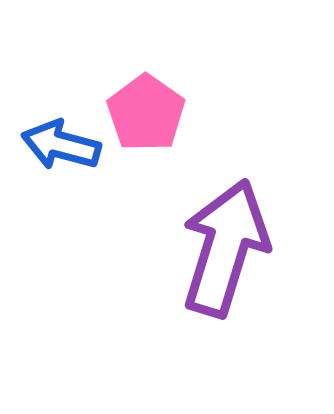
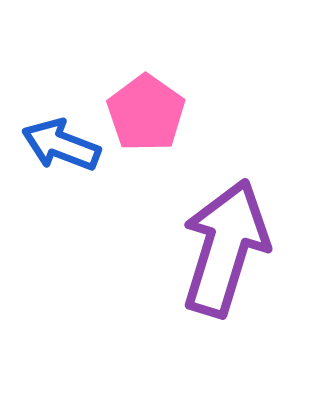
blue arrow: rotated 6 degrees clockwise
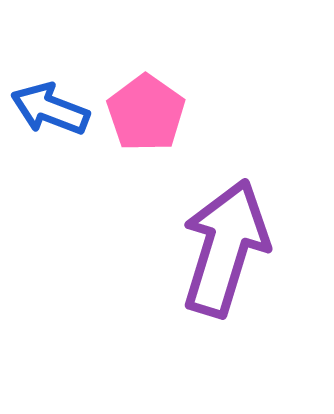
blue arrow: moved 11 px left, 36 px up
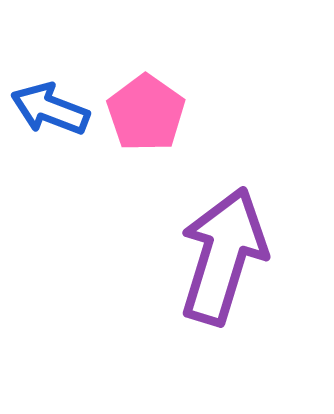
purple arrow: moved 2 px left, 8 px down
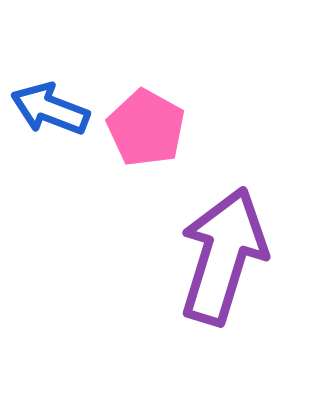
pink pentagon: moved 15 px down; rotated 6 degrees counterclockwise
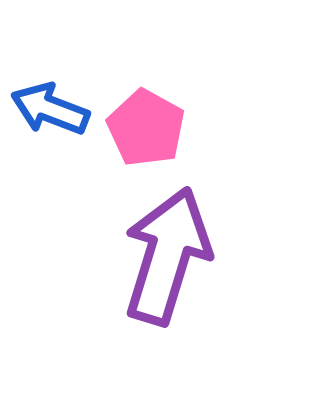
purple arrow: moved 56 px left
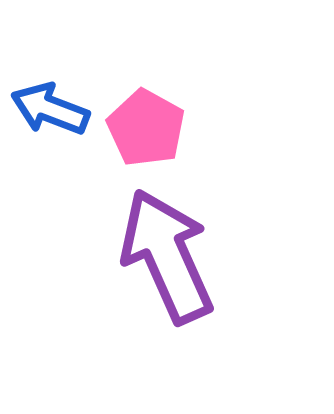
purple arrow: rotated 41 degrees counterclockwise
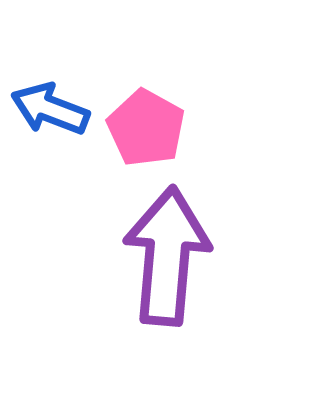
purple arrow: rotated 29 degrees clockwise
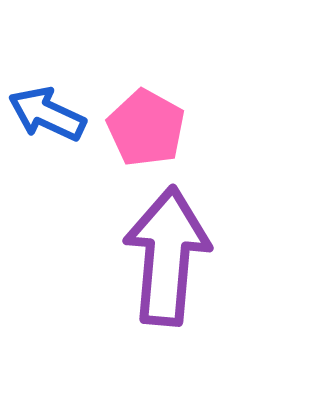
blue arrow: moved 3 px left, 5 px down; rotated 4 degrees clockwise
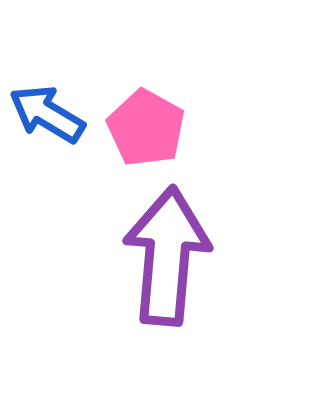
blue arrow: rotated 6 degrees clockwise
